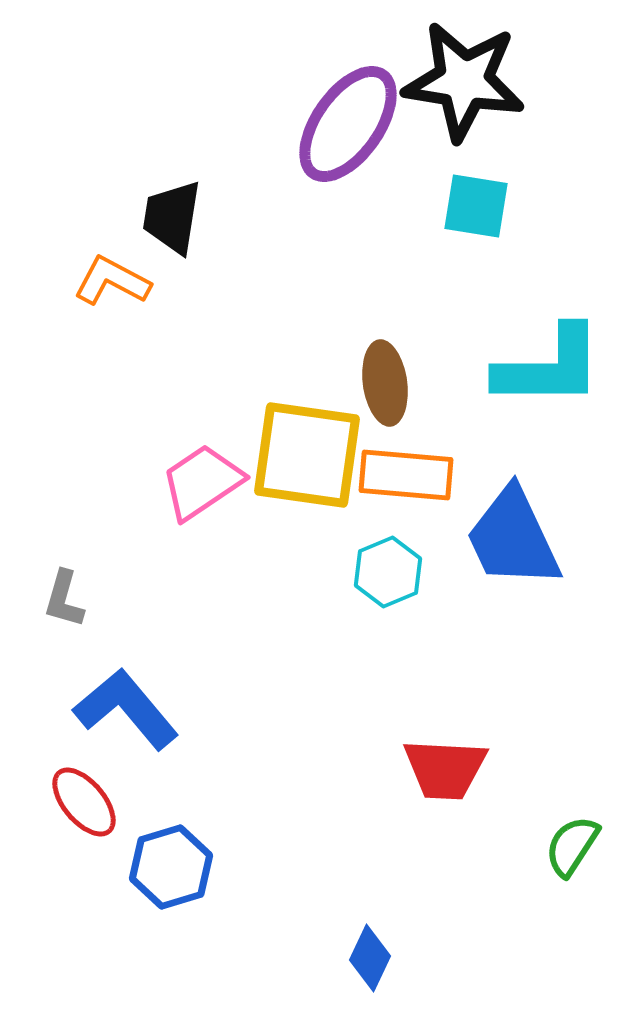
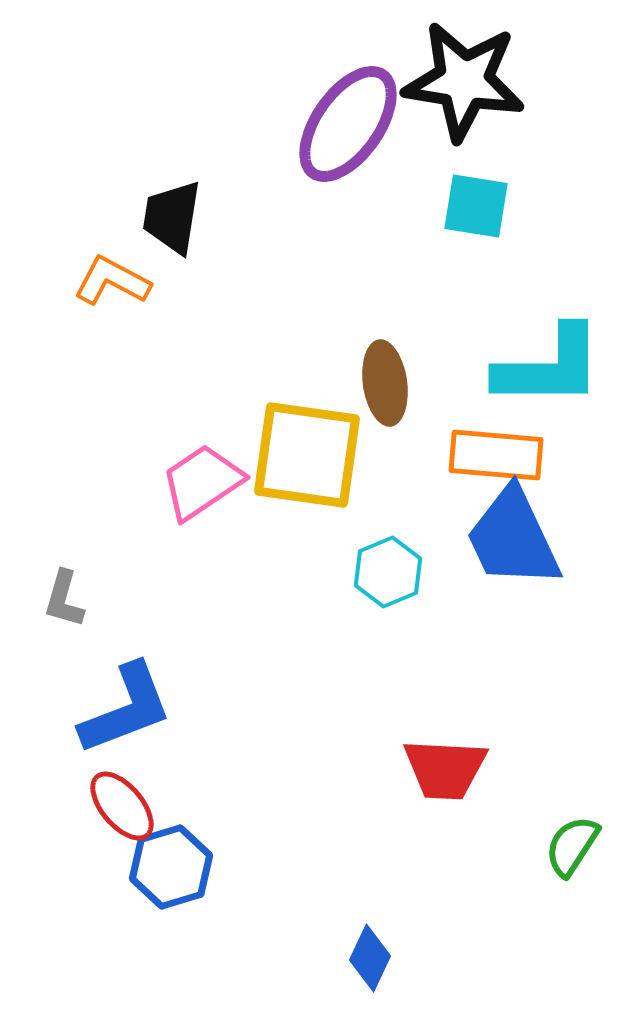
orange rectangle: moved 90 px right, 20 px up
blue L-shape: rotated 109 degrees clockwise
red ellipse: moved 38 px right, 4 px down
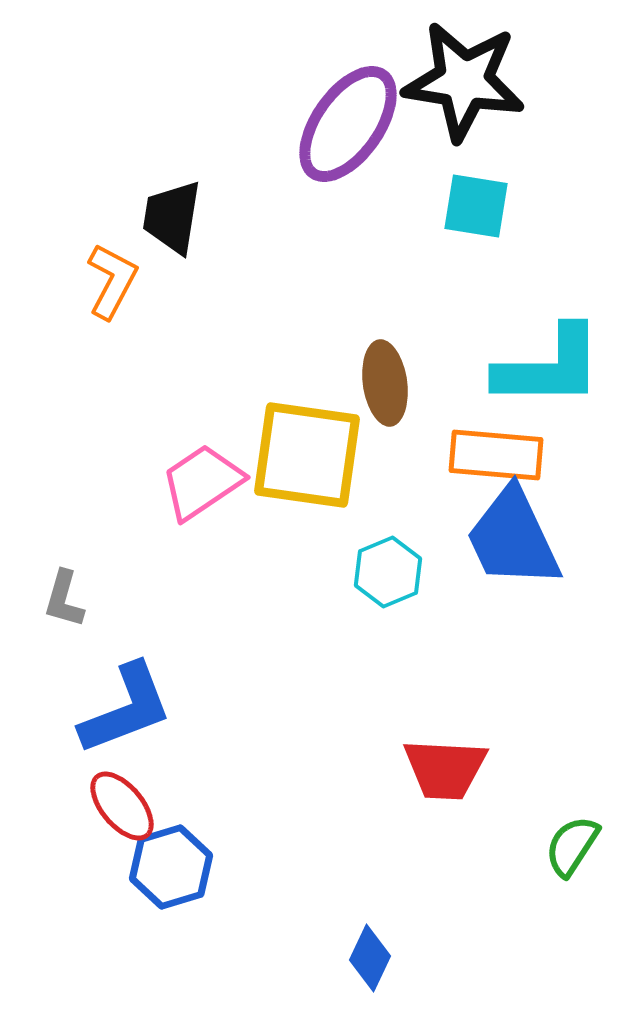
orange L-shape: rotated 90 degrees clockwise
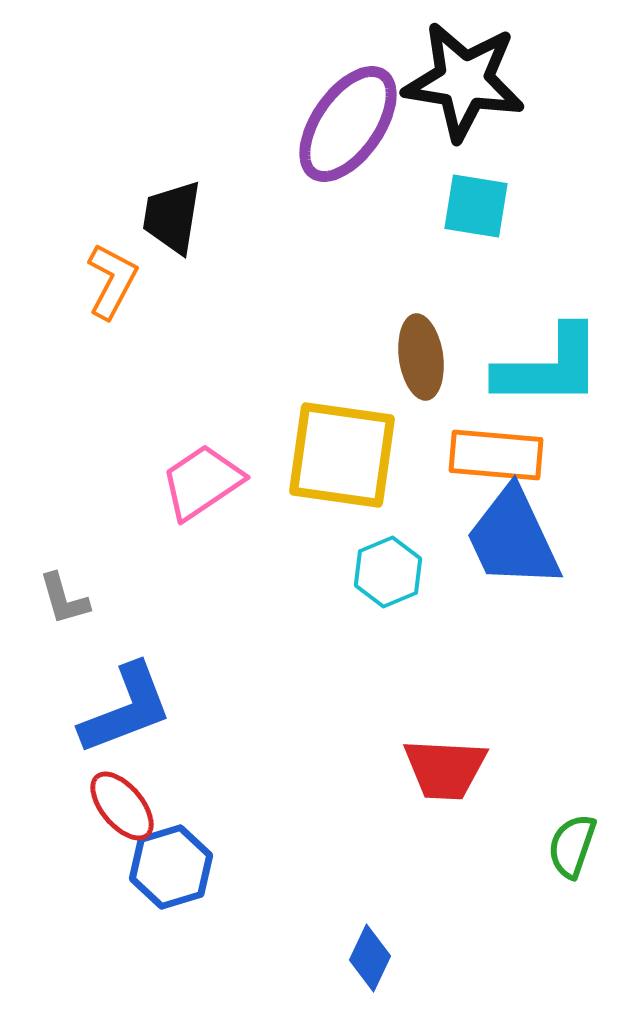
brown ellipse: moved 36 px right, 26 px up
yellow square: moved 35 px right
gray L-shape: rotated 32 degrees counterclockwise
green semicircle: rotated 14 degrees counterclockwise
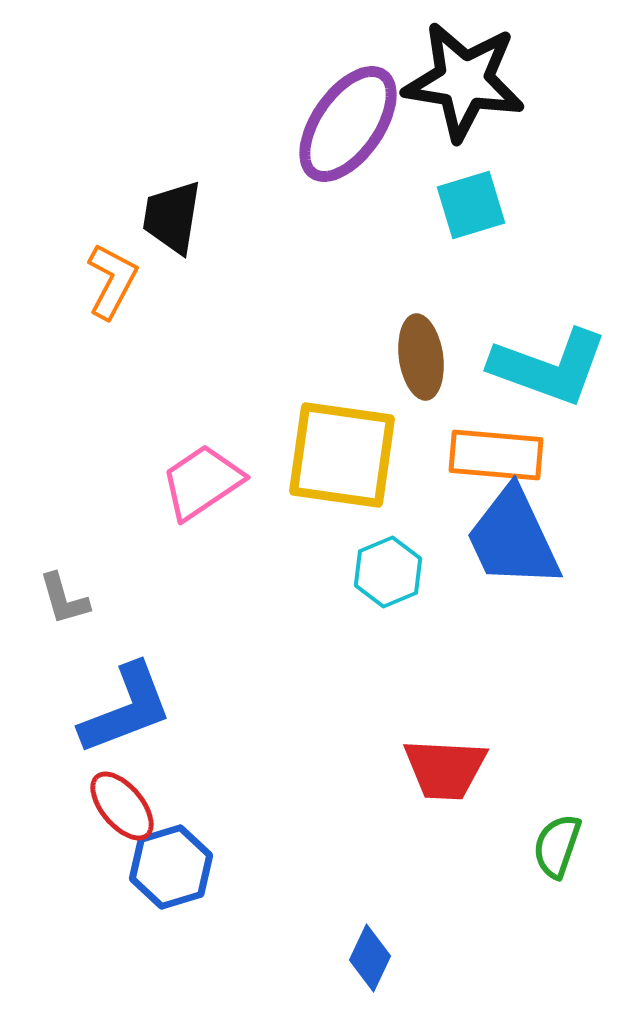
cyan square: moved 5 px left, 1 px up; rotated 26 degrees counterclockwise
cyan L-shape: rotated 20 degrees clockwise
green semicircle: moved 15 px left
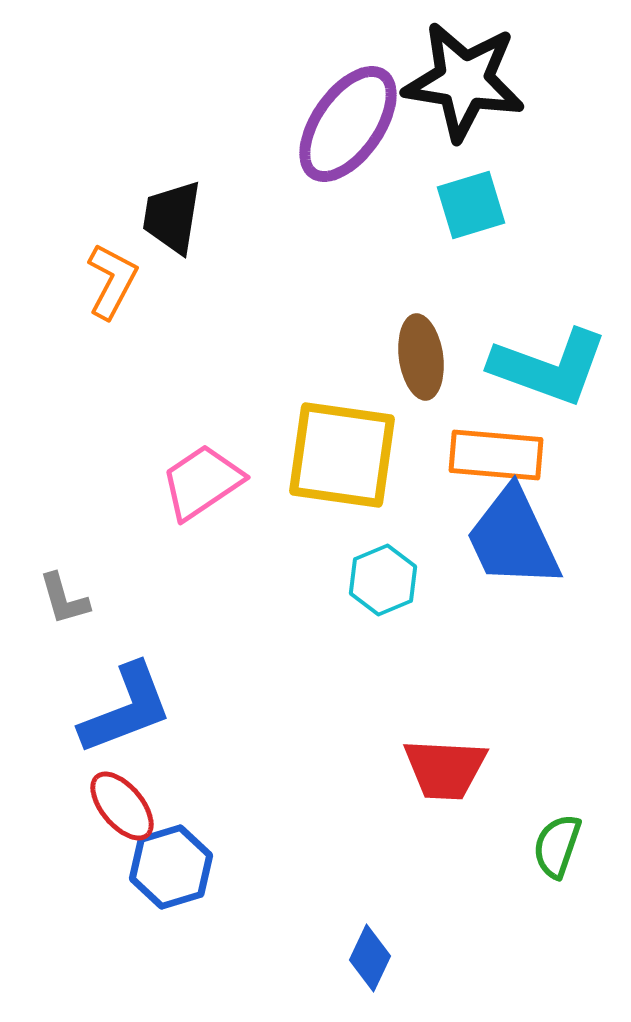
cyan hexagon: moved 5 px left, 8 px down
